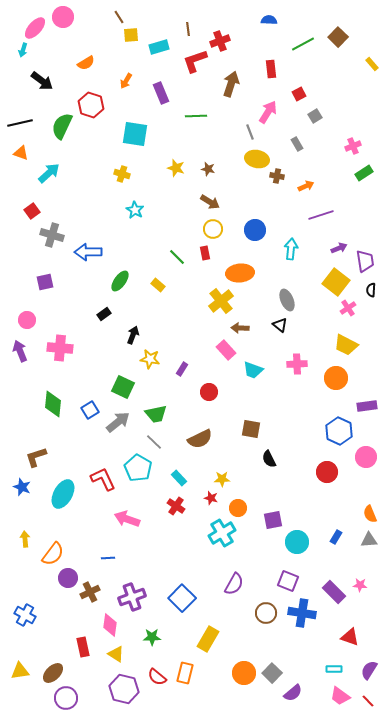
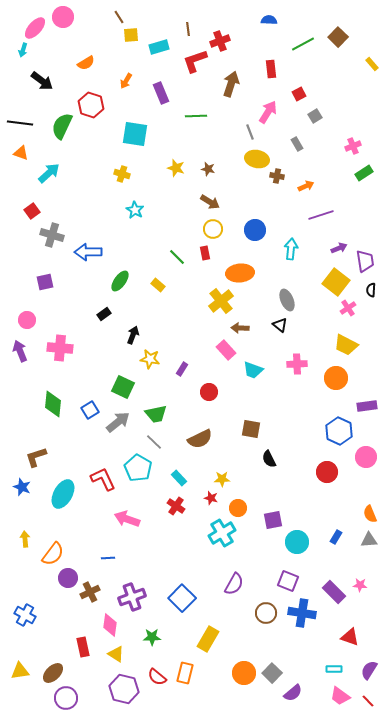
black line at (20, 123): rotated 20 degrees clockwise
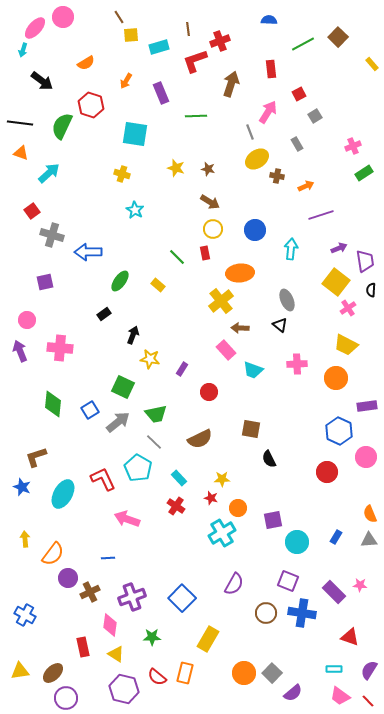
yellow ellipse at (257, 159): rotated 45 degrees counterclockwise
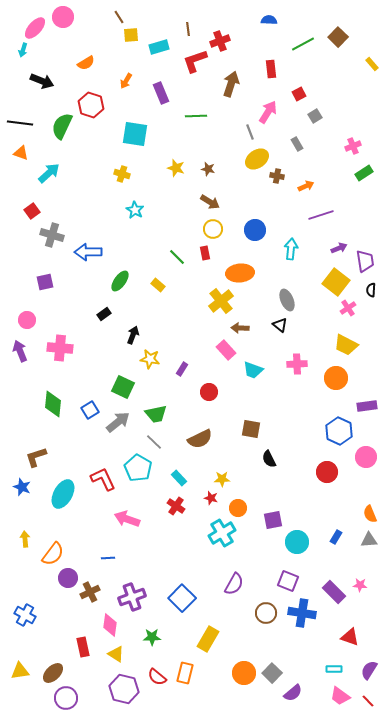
black arrow at (42, 81): rotated 15 degrees counterclockwise
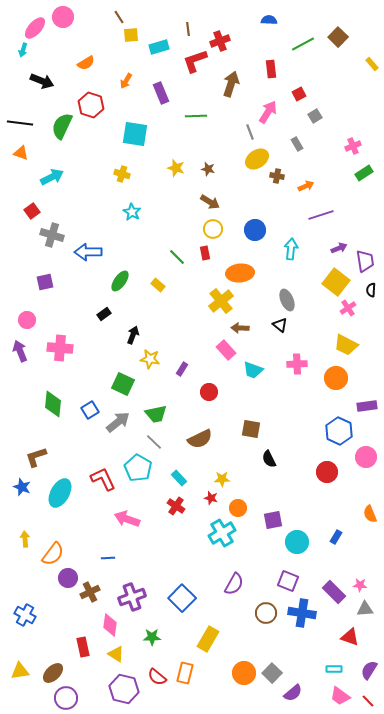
cyan arrow at (49, 173): moved 3 px right, 4 px down; rotated 15 degrees clockwise
cyan star at (135, 210): moved 3 px left, 2 px down
green square at (123, 387): moved 3 px up
cyan ellipse at (63, 494): moved 3 px left, 1 px up
gray triangle at (369, 540): moved 4 px left, 69 px down
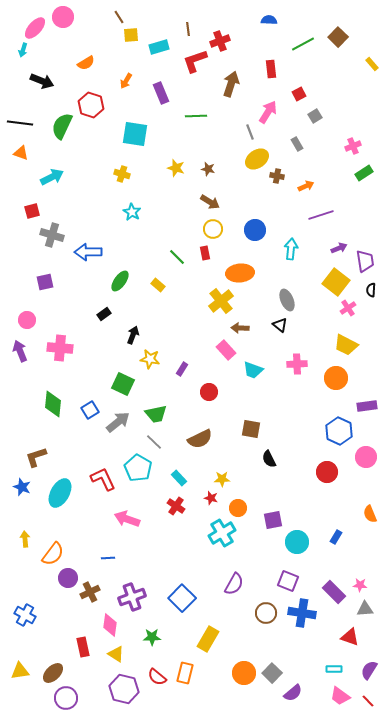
red square at (32, 211): rotated 21 degrees clockwise
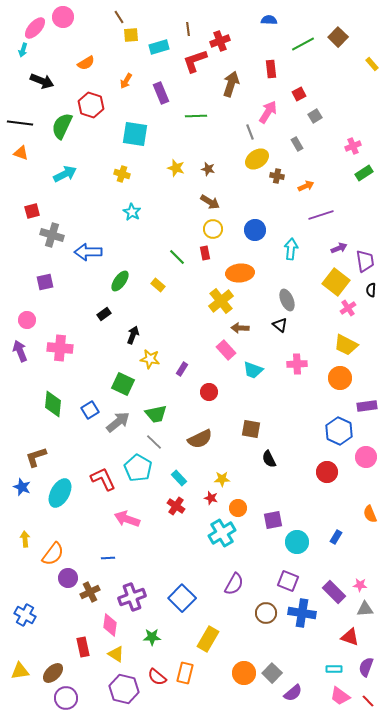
cyan arrow at (52, 177): moved 13 px right, 3 px up
orange circle at (336, 378): moved 4 px right
purple semicircle at (369, 670): moved 3 px left, 3 px up; rotated 12 degrees counterclockwise
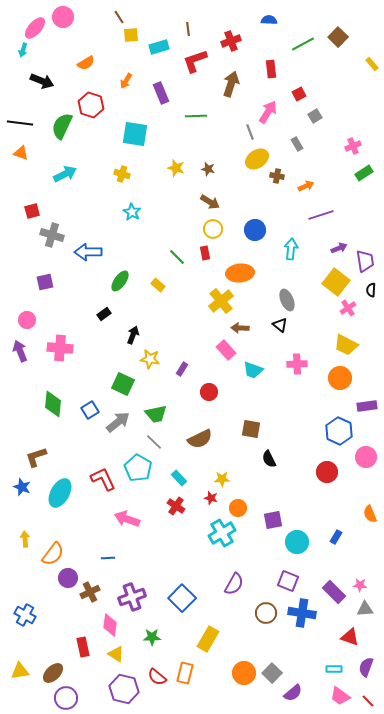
red cross at (220, 41): moved 11 px right
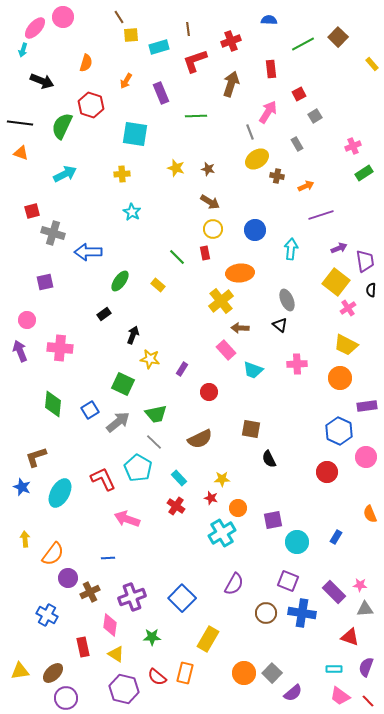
orange semicircle at (86, 63): rotated 42 degrees counterclockwise
yellow cross at (122, 174): rotated 21 degrees counterclockwise
gray cross at (52, 235): moved 1 px right, 2 px up
blue cross at (25, 615): moved 22 px right
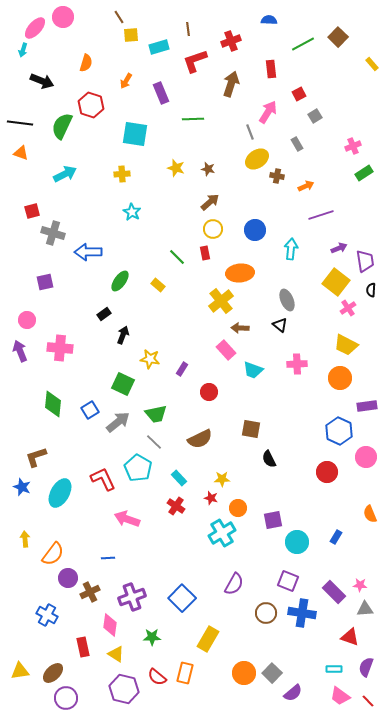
green line at (196, 116): moved 3 px left, 3 px down
brown arrow at (210, 202): rotated 72 degrees counterclockwise
black arrow at (133, 335): moved 10 px left
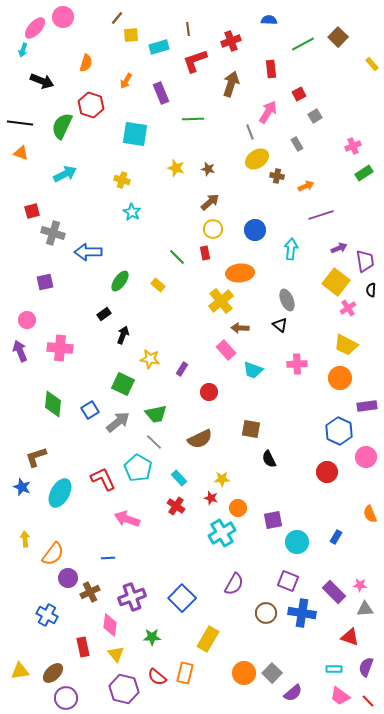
brown line at (119, 17): moved 2 px left, 1 px down; rotated 72 degrees clockwise
yellow cross at (122, 174): moved 6 px down; rotated 21 degrees clockwise
yellow triangle at (116, 654): rotated 18 degrees clockwise
